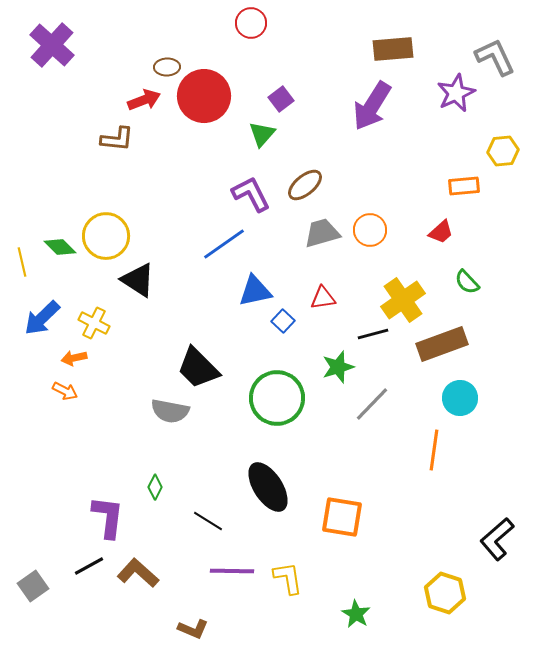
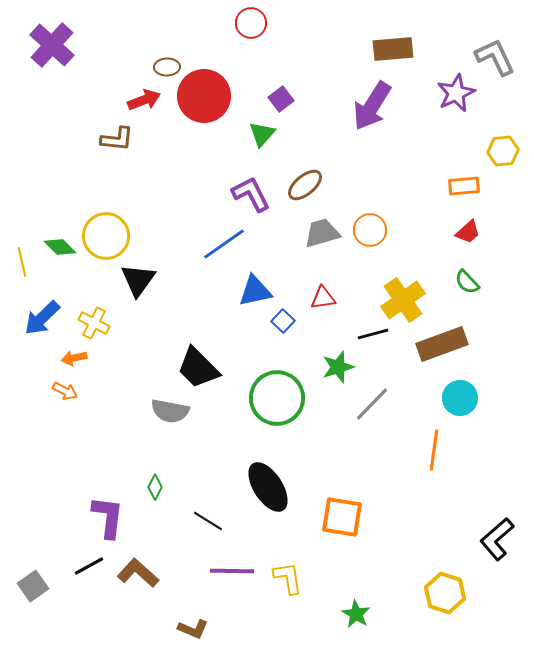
red trapezoid at (441, 232): moved 27 px right
black triangle at (138, 280): rotated 33 degrees clockwise
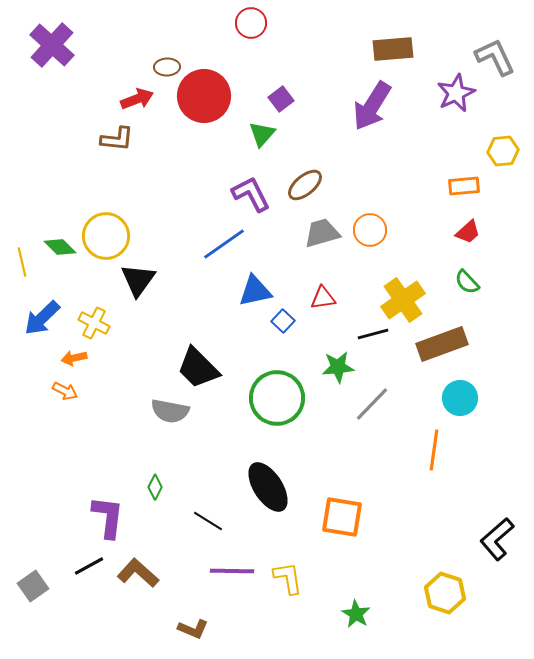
red arrow at (144, 100): moved 7 px left, 1 px up
green star at (338, 367): rotated 12 degrees clockwise
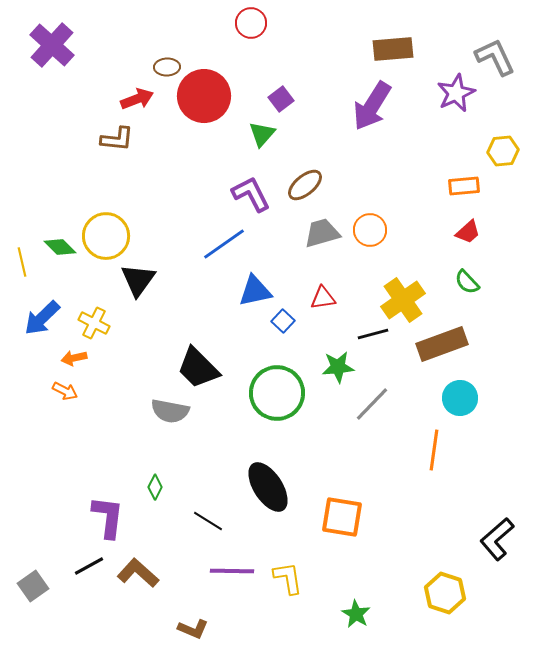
green circle at (277, 398): moved 5 px up
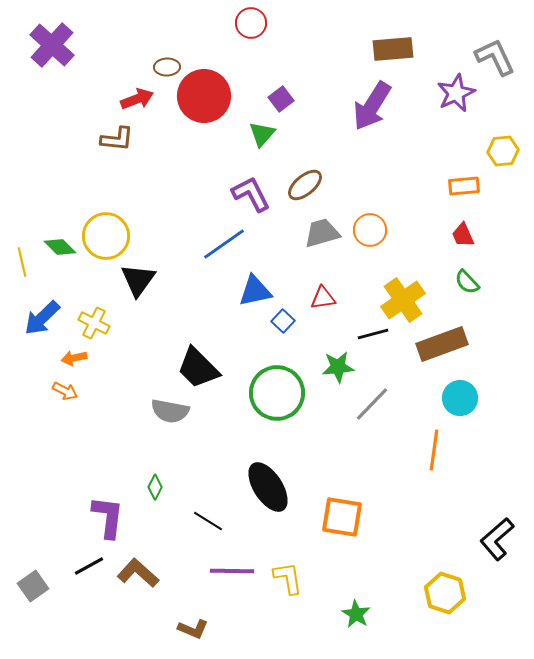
red trapezoid at (468, 232): moved 5 px left, 3 px down; rotated 108 degrees clockwise
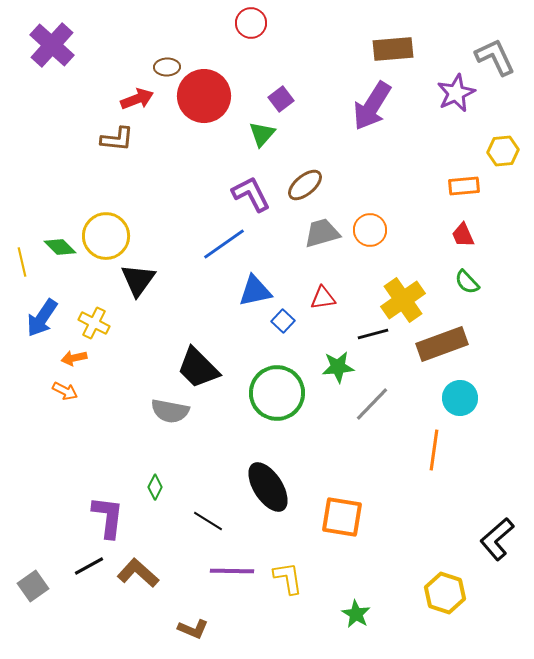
blue arrow at (42, 318): rotated 12 degrees counterclockwise
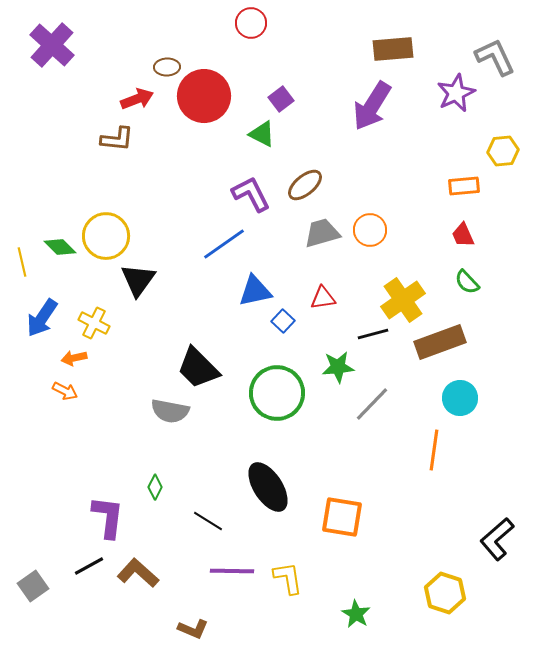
green triangle at (262, 134): rotated 44 degrees counterclockwise
brown rectangle at (442, 344): moved 2 px left, 2 px up
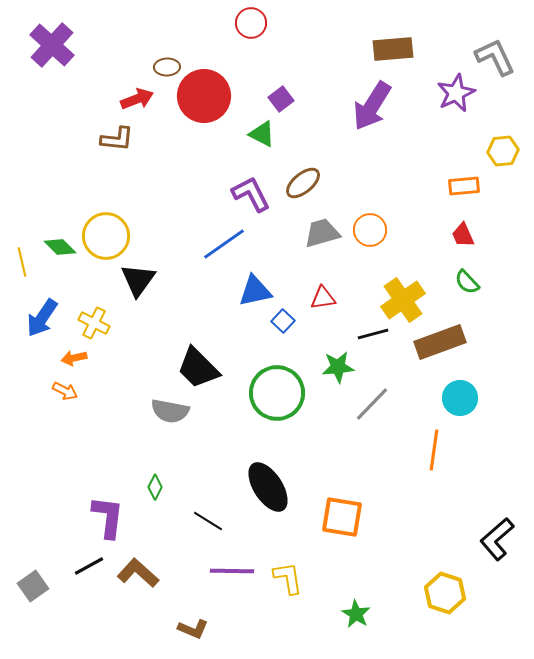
brown ellipse at (305, 185): moved 2 px left, 2 px up
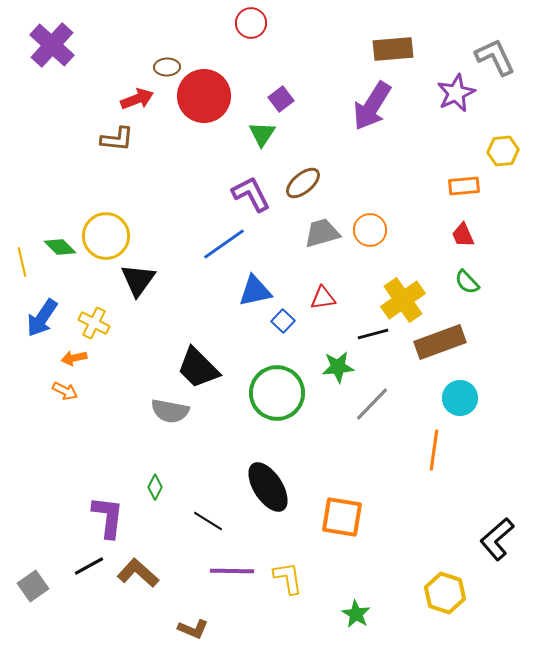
green triangle at (262, 134): rotated 36 degrees clockwise
